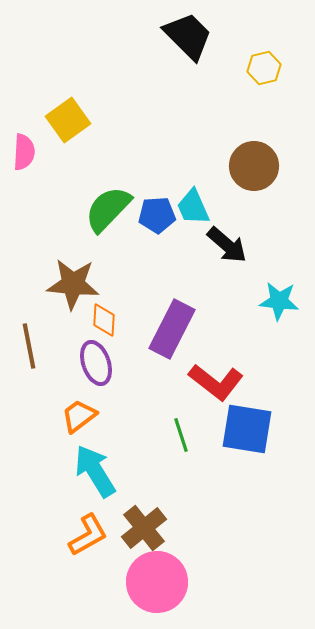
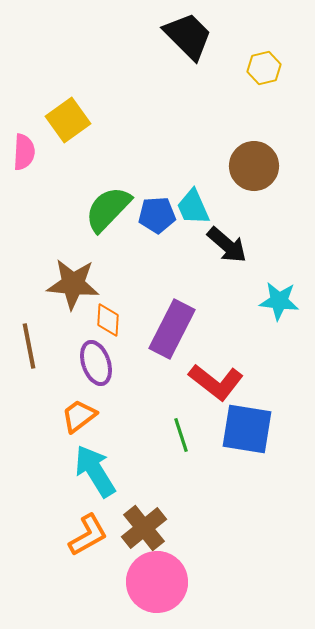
orange diamond: moved 4 px right
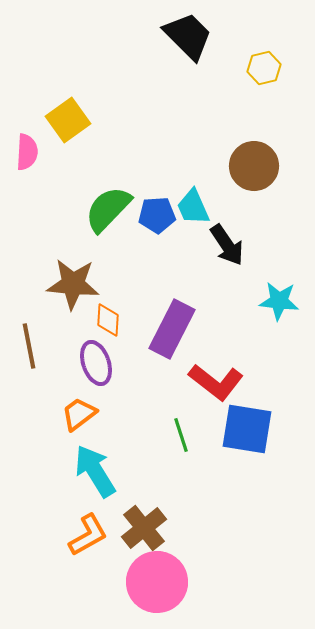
pink semicircle: moved 3 px right
black arrow: rotated 15 degrees clockwise
orange trapezoid: moved 2 px up
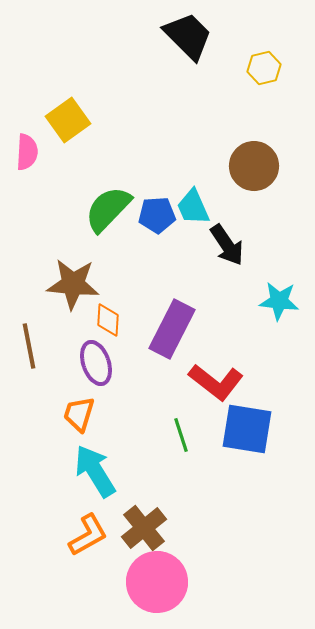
orange trapezoid: rotated 36 degrees counterclockwise
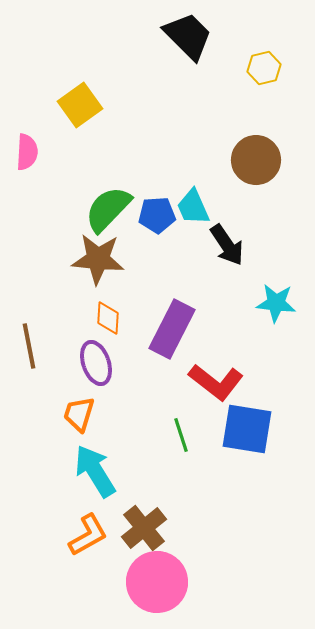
yellow square: moved 12 px right, 15 px up
brown circle: moved 2 px right, 6 px up
brown star: moved 25 px right, 25 px up
cyan star: moved 3 px left, 2 px down
orange diamond: moved 2 px up
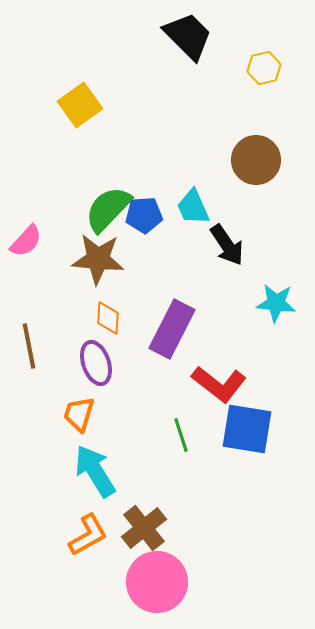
pink semicircle: moved 1 px left, 89 px down; rotated 39 degrees clockwise
blue pentagon: moved 13 px left
red L-shape: moved 3 px right, 2 px down
